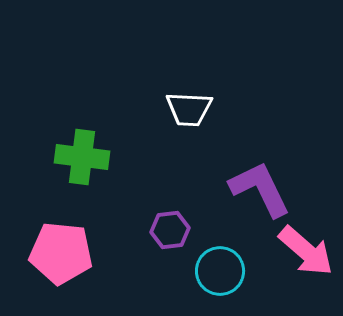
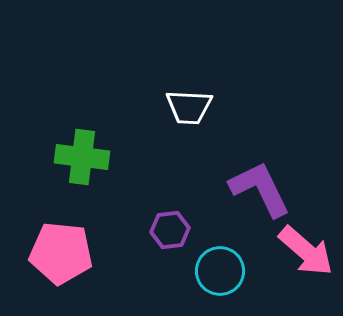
white trapezoid: moved 2 px up
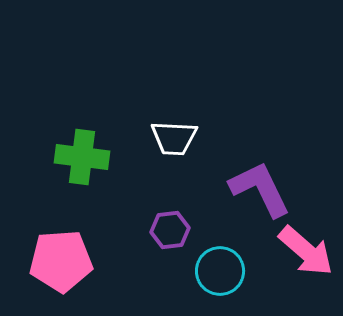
white trapezoid: moved 15 px left, 31 px down
pink pentagon: moved 8 px down; rotated 10 degrees counterclockwise
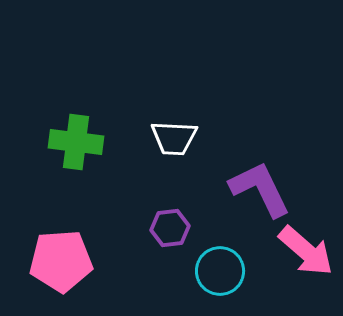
green cross: moved 6 px left, 15 px up
purple hexagon: moved 2 px up
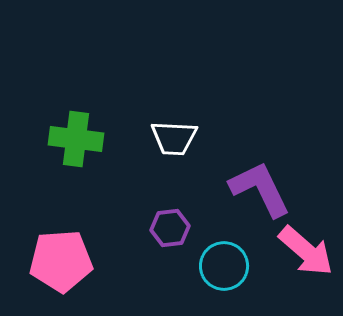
green cross: moved 3 px up
cyan circle: moved 4 px right, 5 px up
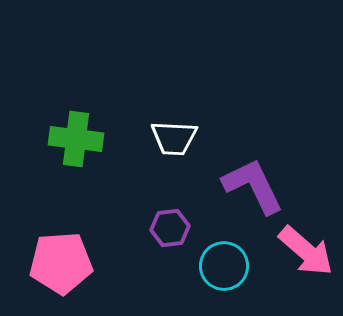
purple L-shape: moved 7 px left, 3 px up
pink pentagon: moved 2 px down
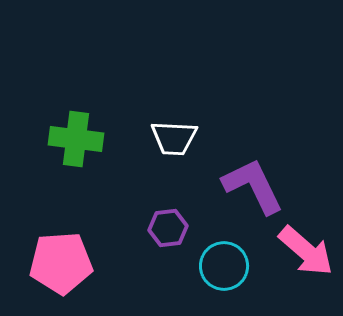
purple hexagon: moved 2 px left
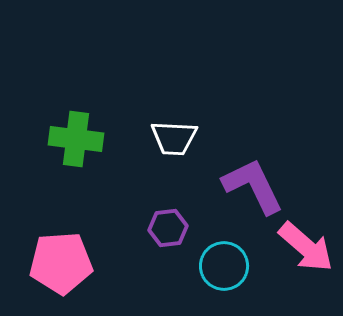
pink arrow: moved 4 px up
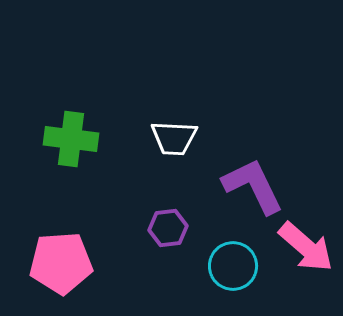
green cross: moved 5 px left
cyan circle: moved 9 px right
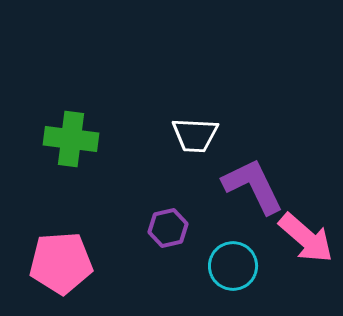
white trapezoid: moved 21 px right, 3 px up
purple hexagon: rotated 6 degrees counterclockwise
pink arrow: moved 9 px up
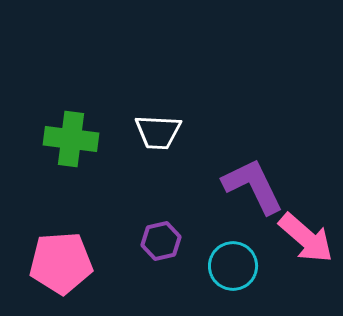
white trapezoid: moved 37 px left, 3 px up
purple hexagon: moved 7 px left, 13 px down
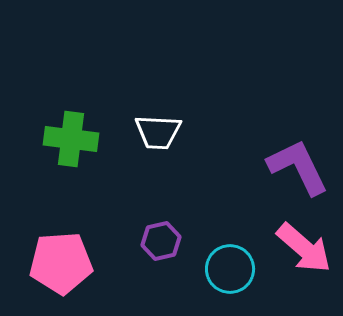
purple L-shape: moved 45 px right, 19 px up
pink arrow: moved 2 px left, 10 px down
cyan circle: moved 3 px left, 3 px down
